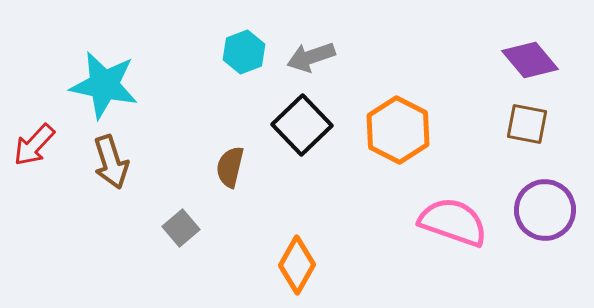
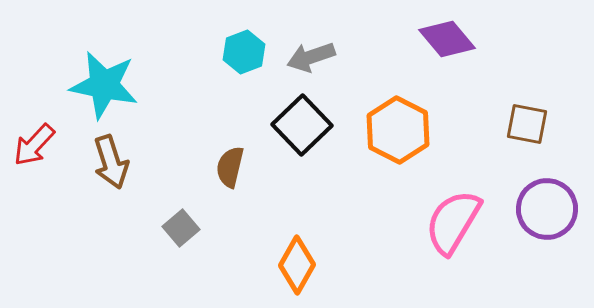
purple diamond: moved 83 px left, 21 px up
purple circle: moved 2 px right, 1 px up
pink semicircle: rotated 78 degrees counterclockwise
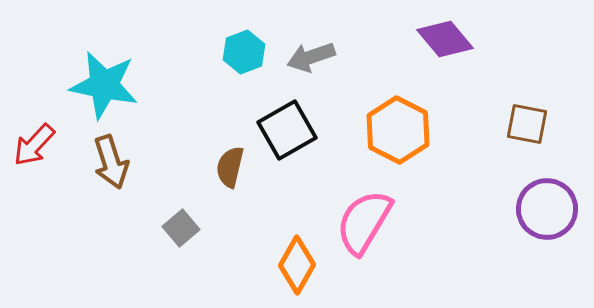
purple diamond: moved 2 px left
black square: moved 15 px left, 5 px down; rotated 14 degrees clockwise
pink semicircle: moved 89 px left
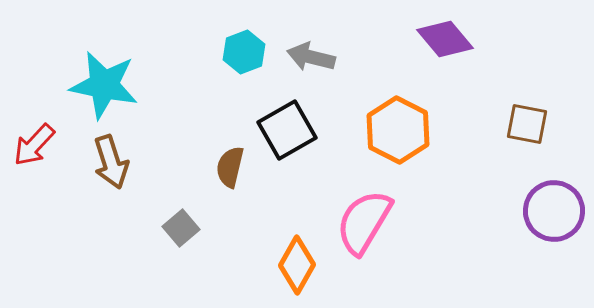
gray arrow: rotated 33 degrees clockwise
purple circle: moved 7 px right, 2 px down
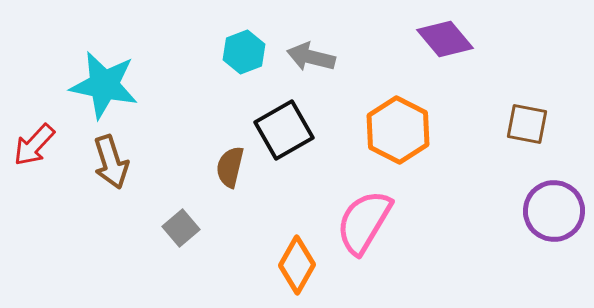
black square: moved 3 px left
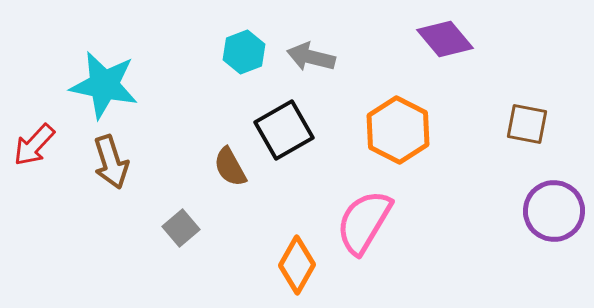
brown semicircle: rotated 42 degrees counterclockwise
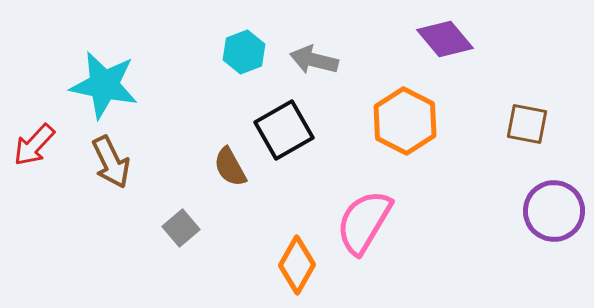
gray arrow: moved 3 px right, 3 px down
orange hexagon: moved 7 px right, 9 px up
brown arrow: rotated 8 degrees counterclockwise
